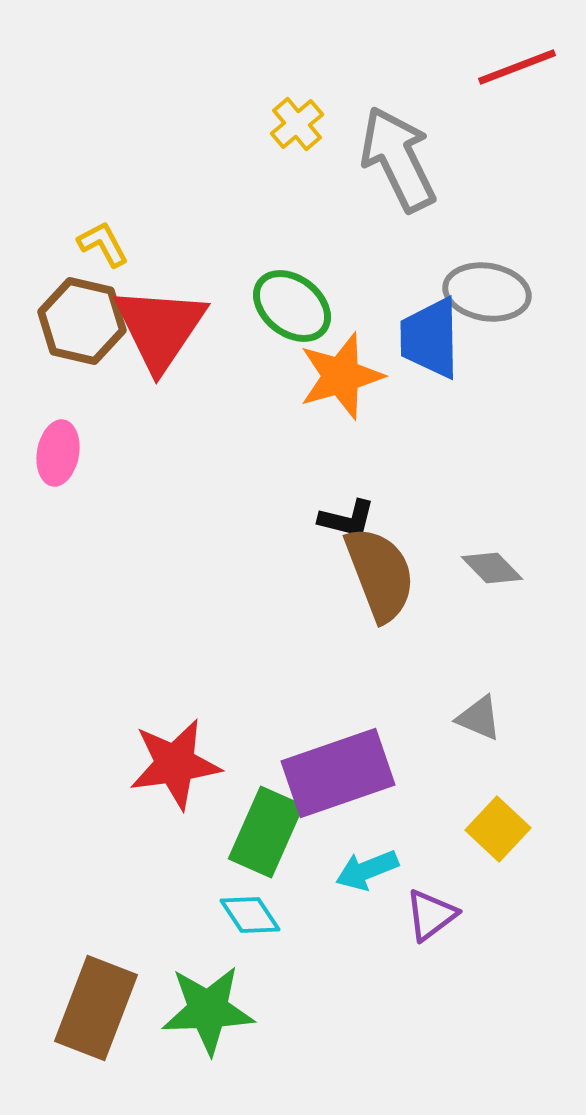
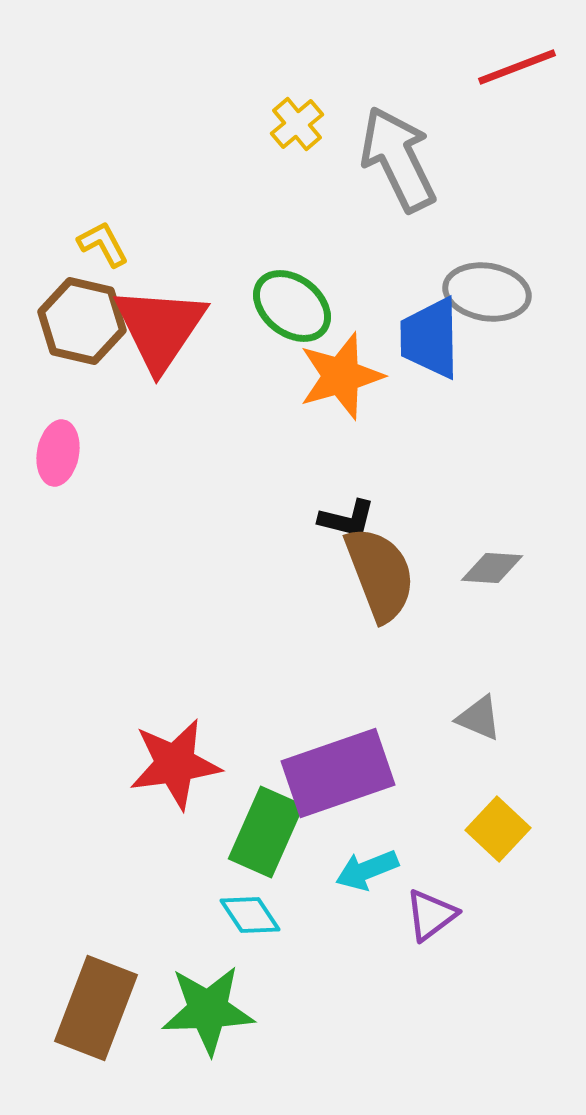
gray diamond: rotated 42 degrees counterclockwise
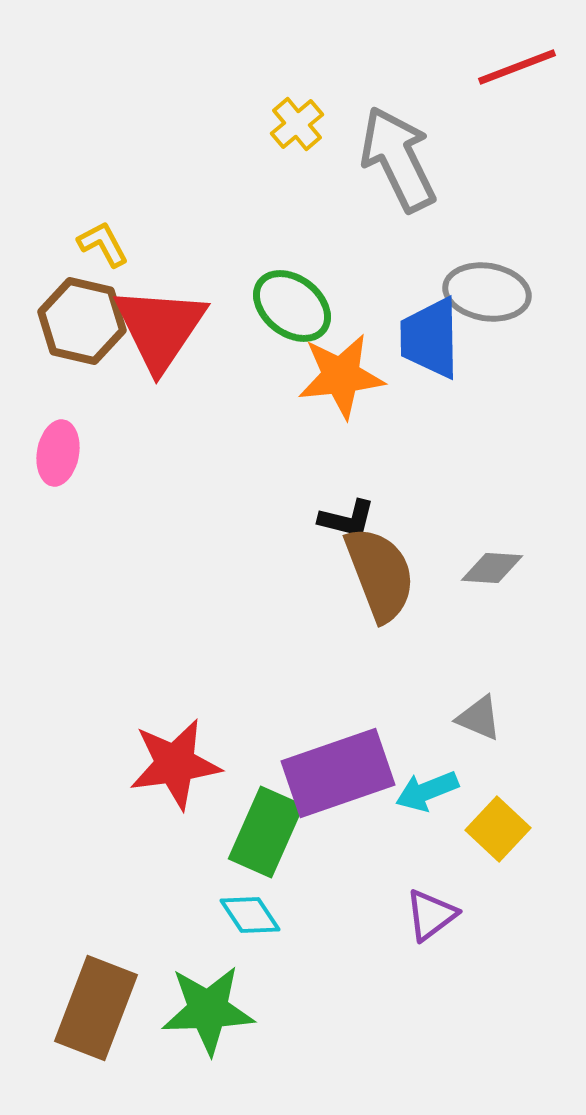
orange star: rotated 10 degrees clockwise
cyan arrow: moved 60 px right, 79 px up
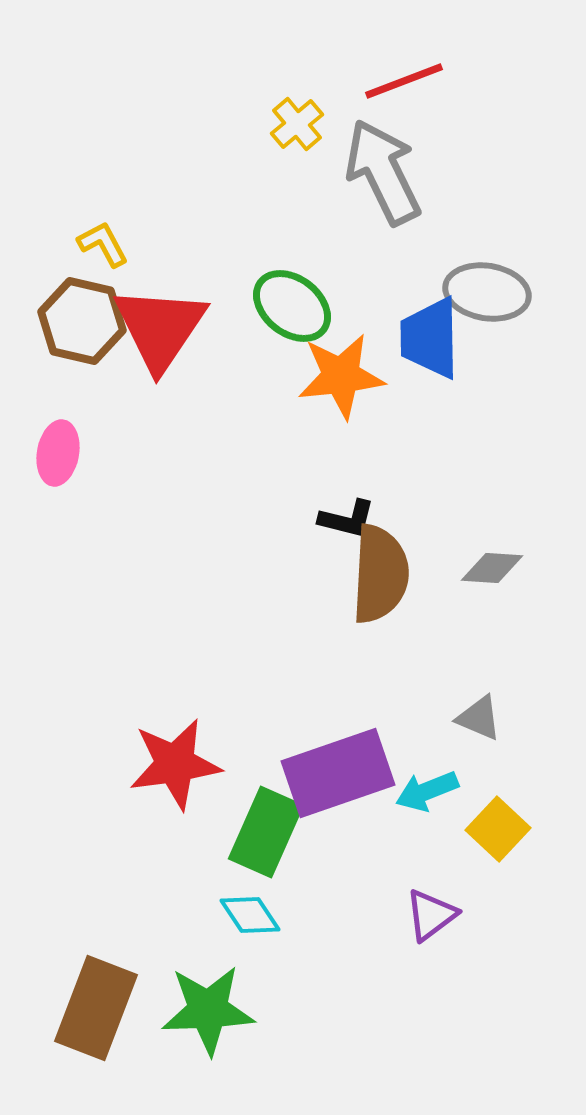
red line: moved 113 px left, 14 px down
gray arrow: moved 15 px left, 13 px down
brown semicircle: rotated 24 degrees clockwise
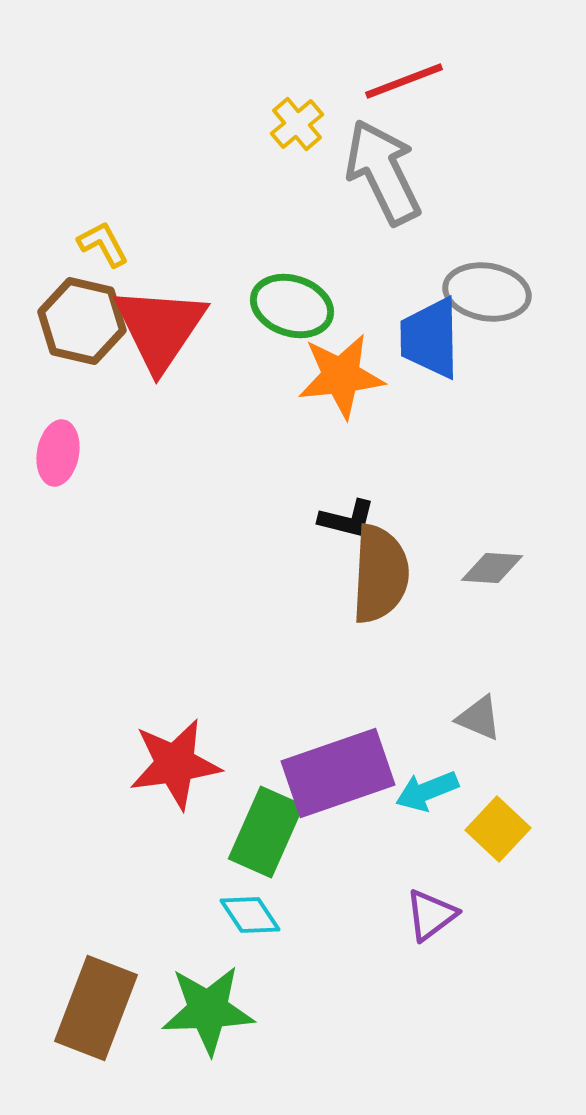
green ellipse: rotated 20 degrees counterclockwise
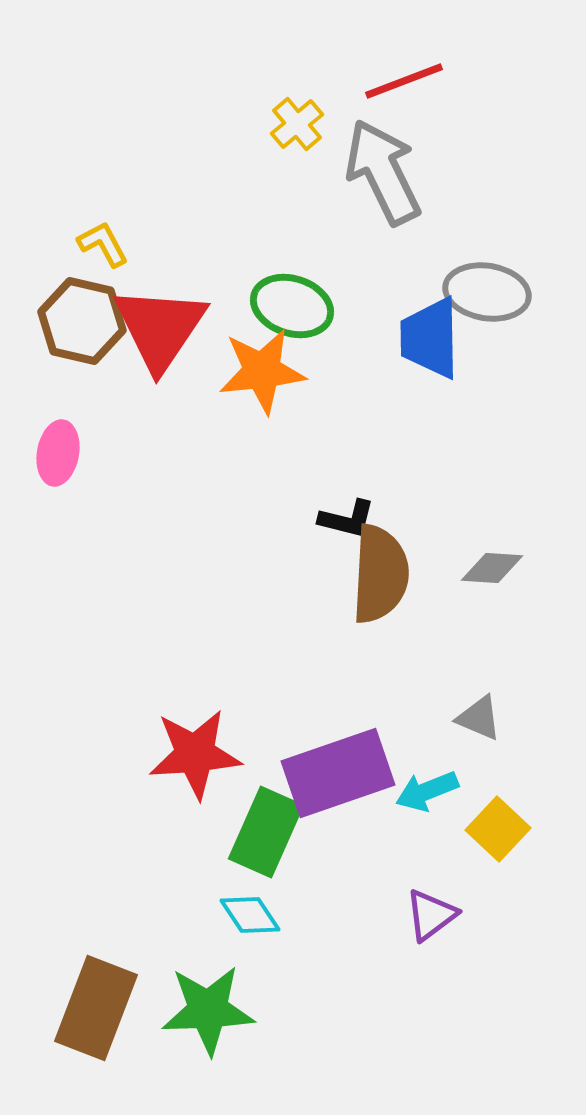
orange star: moved 79 px left, 5 px up
red star: moved 20 px right, 10 px up; rotated 4 degrees clockwise
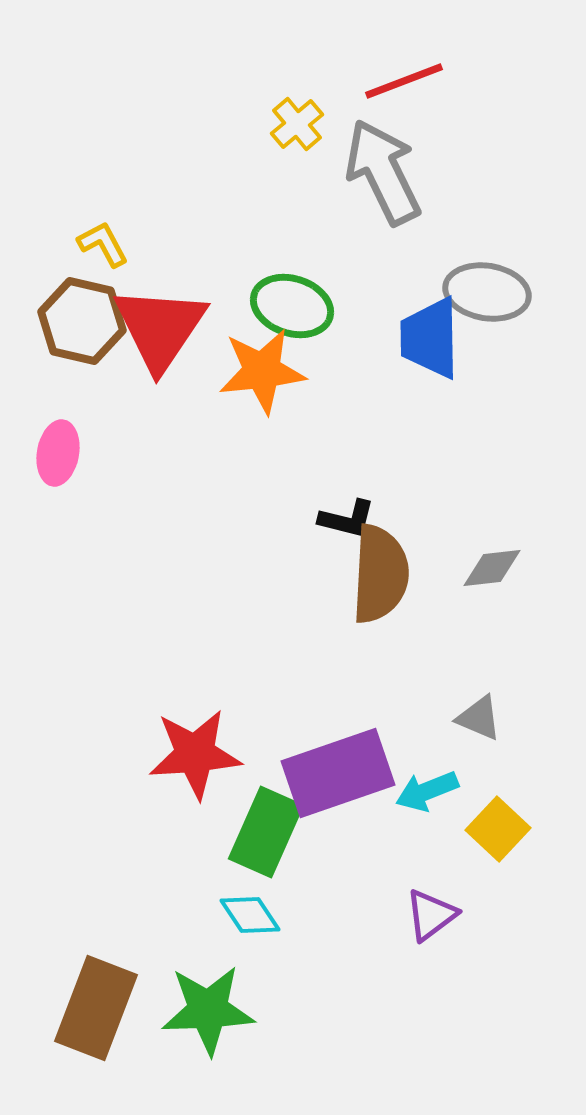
gray diamond: rotated 10 degrees counterclockwise
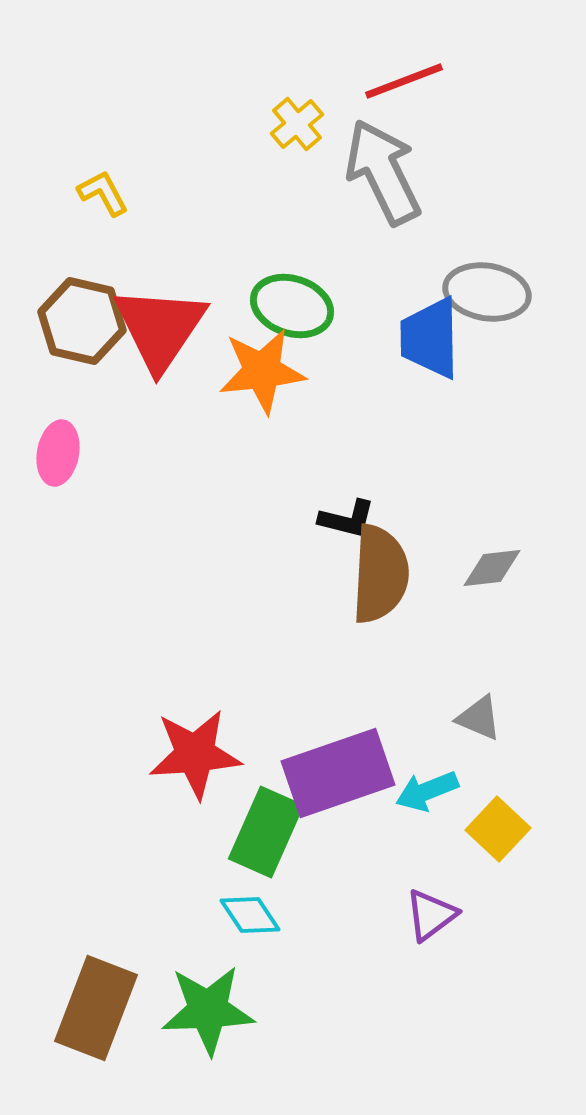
yellow L-shape: moved 51 px up
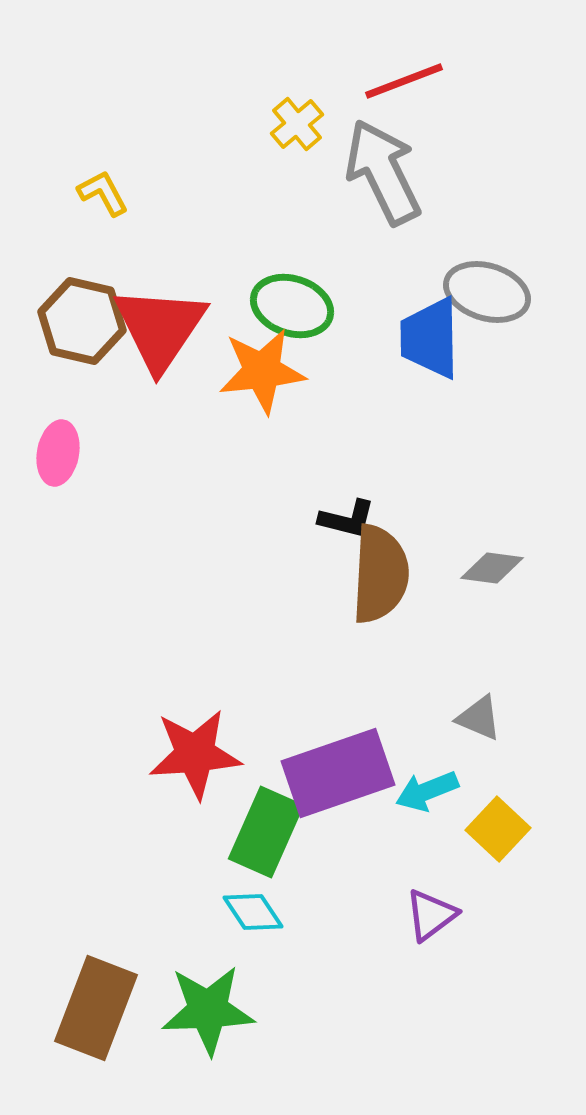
gray ellipse: rotated 8 degrees clockwise
gray diamond: rotated 14 degrees clockwise
cyan diamond: moved 3 px right, 3 px up
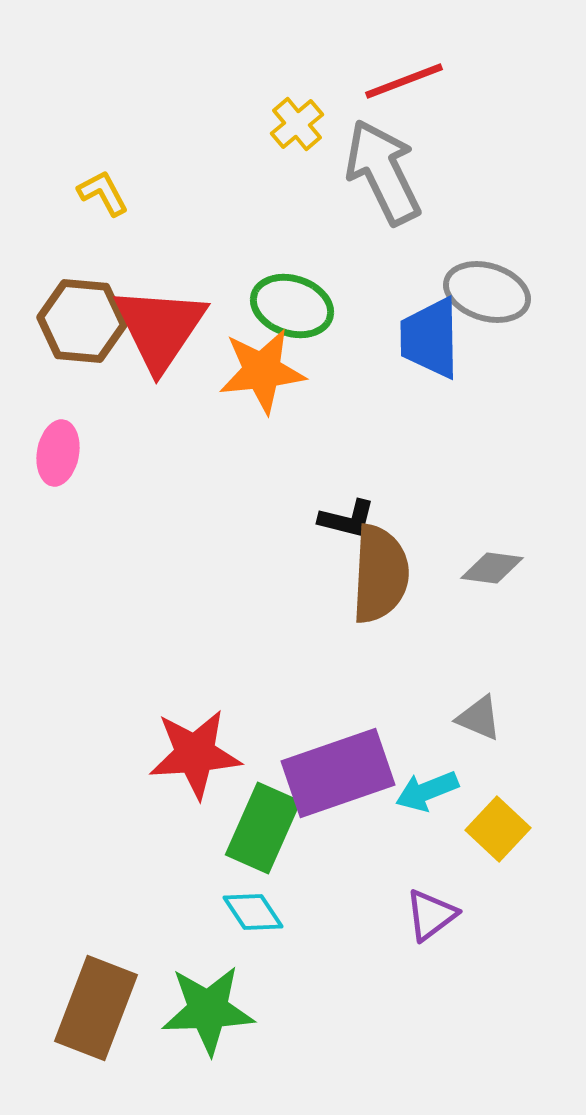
brown hexagon: rotated 8 degrees counterclockwise
green rectangle: moved 3 px left, 4 px up
